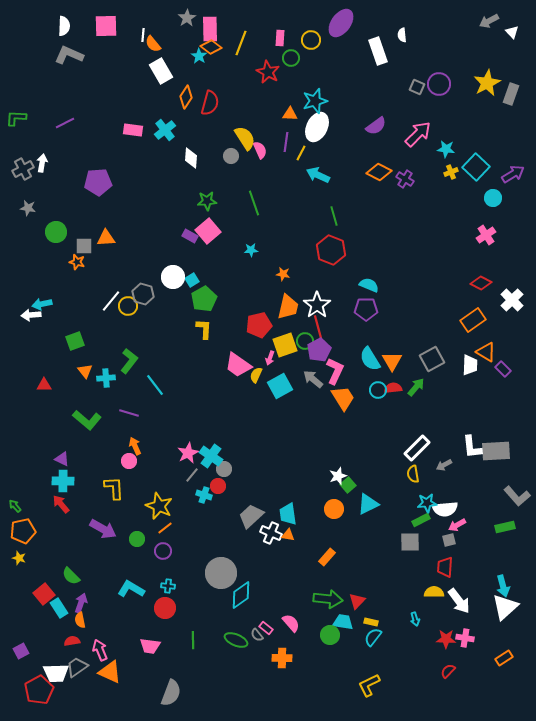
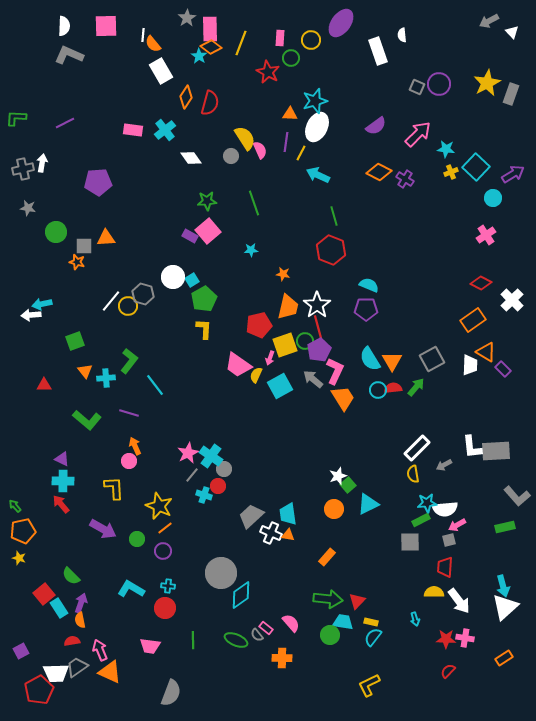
white diamond at (191, 158): rotated 40 degrees counterclockwise
gray cross at (23, 169): rotated 15 degrees clockwise
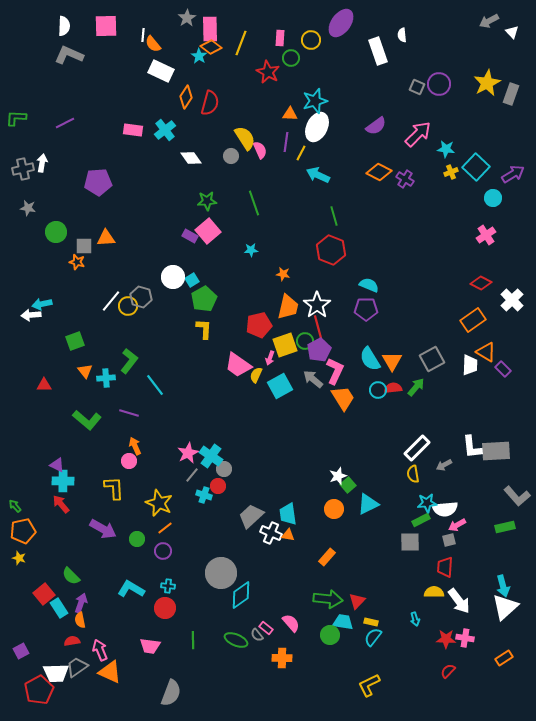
white rectangle at (161, 71): rotated 35 degrees counterclockwise
gray hexagon at (143, 294): moved 2 px left, 3 px down
purple triangle at (62, 459): moved 5 px left, 6 px down
yellow star at (159, 506): moved 3 px up
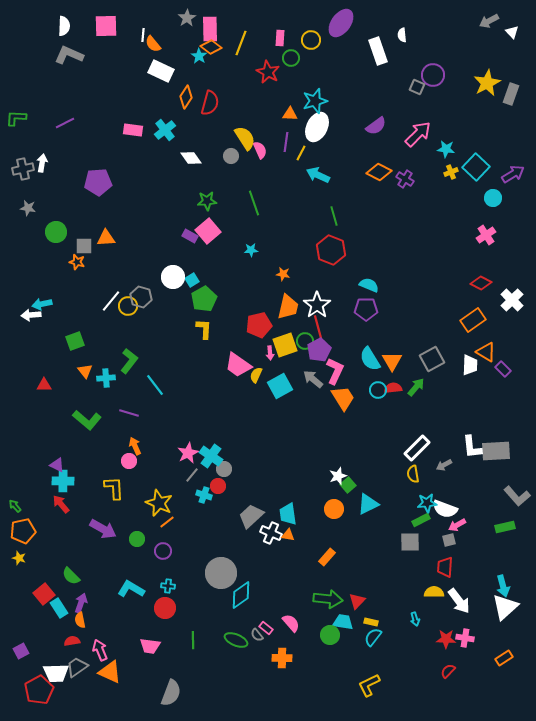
purple circle at (439, 84): moved 6 px left, 9 px up
pink arrow at (270, 358): moved 5 px up; rotated 24 degrees counterclockwise
white semicircle at (445, 509): rotated 25 degrees clockwise
orange line at (165, 528): moved 2 px right, 6 px up
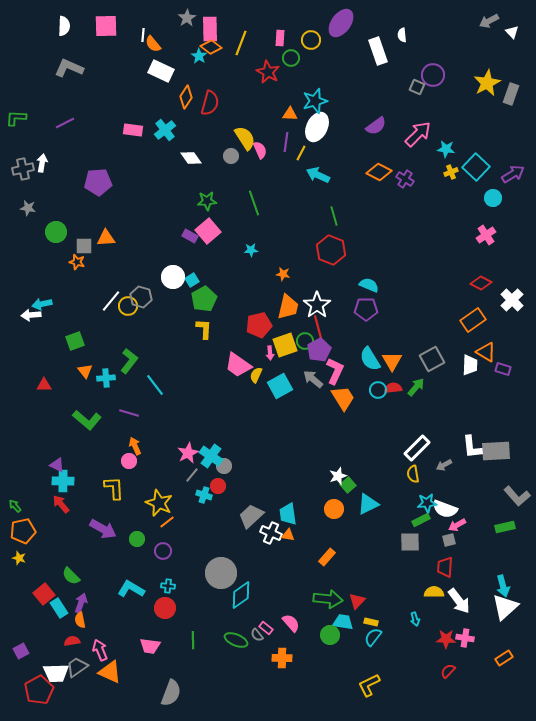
gray L-shape at (69, 55): moved 13 px down
purple rectangle at (503, 369): rotated 28 degrees counterclockwise
gray circle at (224, 469): moved 3 px up
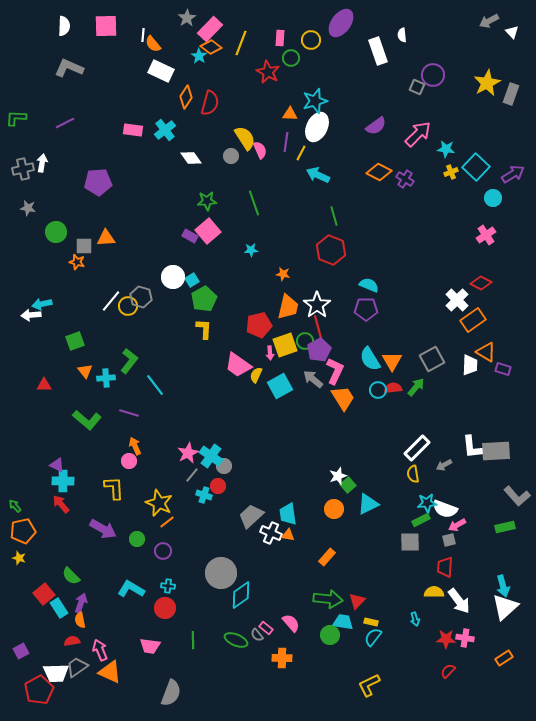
pink rectangle at (210, 29): rotated 45 degrees clockwise
white cross at (512, 300): moved 55 px left
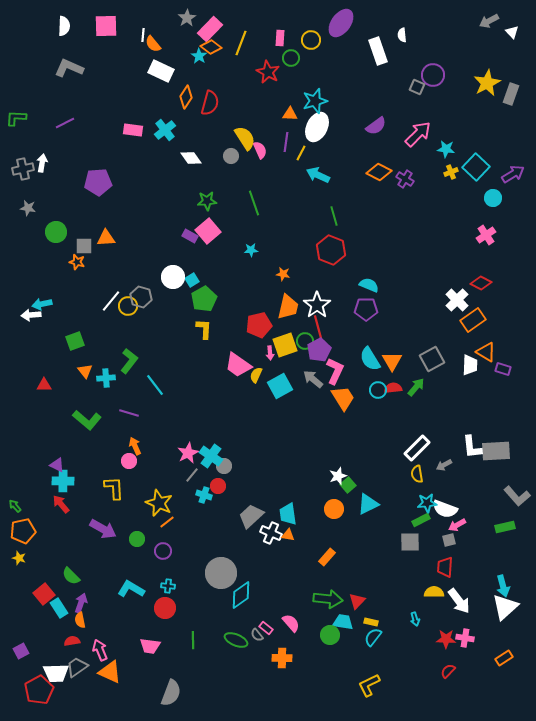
yellow semicircle at (413, 474): moved 4 px right
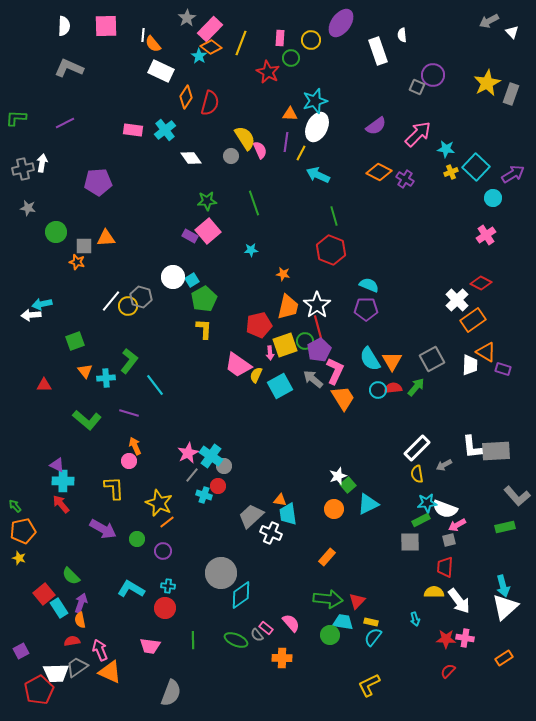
orange triangle at (288, 535): moved 8 px left, 35 px up
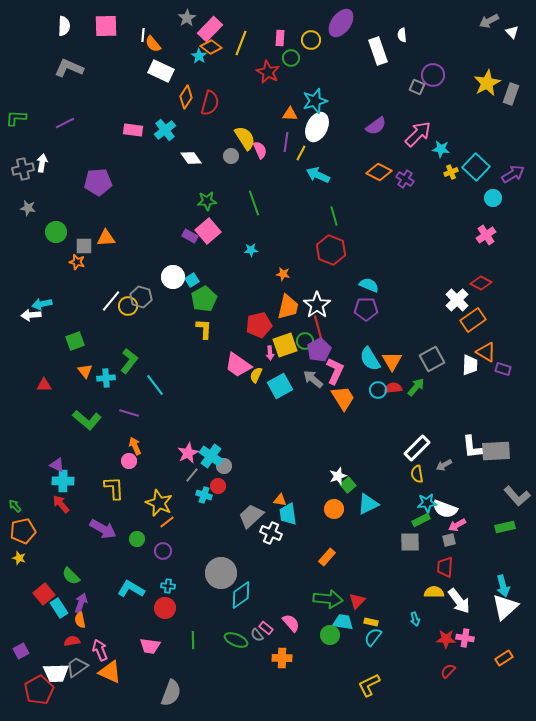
cyan star at (446, 149): moved 5 px left
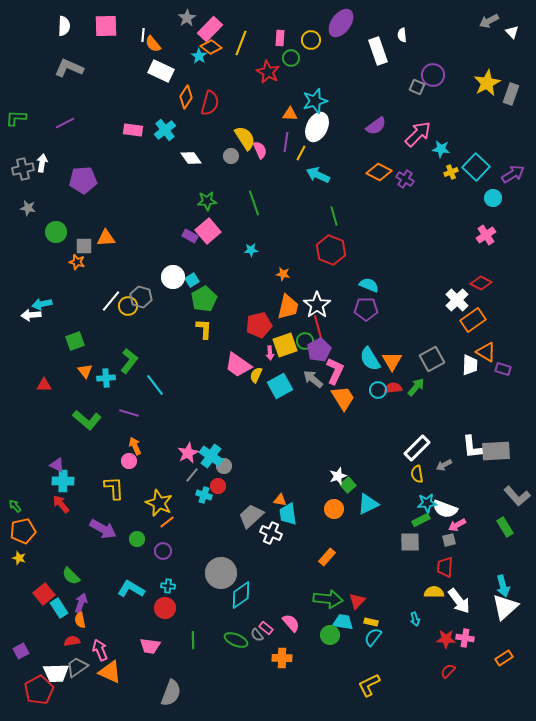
purple pentagon at (98, 182): moved 15 px left, 2 px up
green rectangle at (505, 527): rotated 72 degrees clockwise
